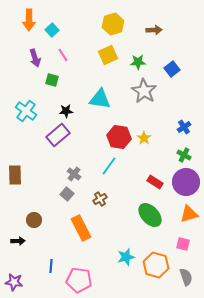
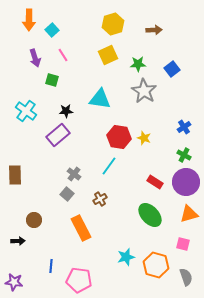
green star: moved 2 px down
yellow star: rotated 16 degrees counterclockwise
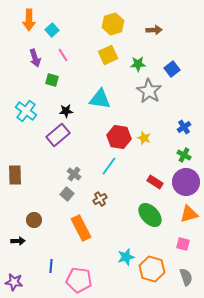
gray star: moved 5 px right
orange hexagon: moved 4 px left, 4 px down
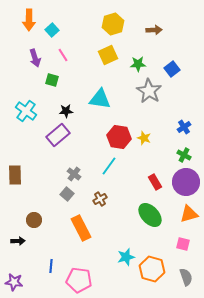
red rectangle: rotated 28 degrees clockwise
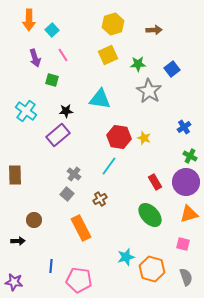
green cross: moved 6 px right, 1 px down
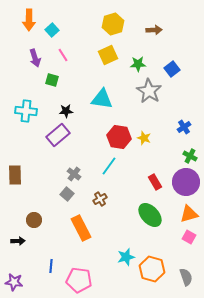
cyan triangle: moved 2 px right
cyan cross: rotated 30 degrees counterclockwise
pink square: moved 6 px right, 7 px up; rotated 16 degrees clockwise
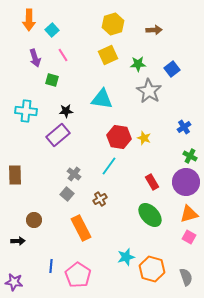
red rectangle: moved 3 px left
pink pentagon: moved 1 px left, 5 px up; rotated 25 degrees clockwise
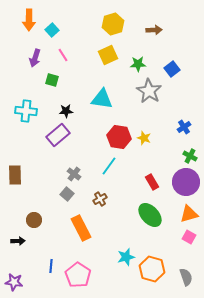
purple arrow: rotated 36 degrees clockwise
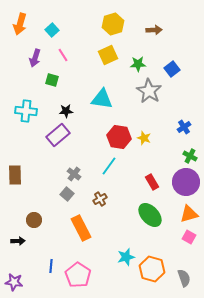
orange arrow: moved 9 px left, 4 px down; rotated 15 degrees clockwise
gray semicircle: moved 2 px left, 1 px down
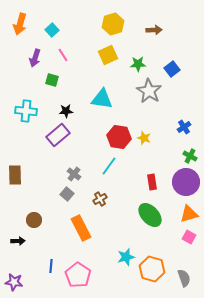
red rectangle: rotated 21 degrees clockwise
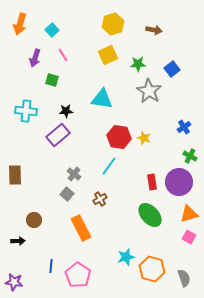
brown arrow: rotated 14 degrees clockwise
purple circle: moved 7 px left
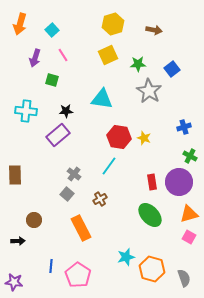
blue cross: rotated 16 degrees clockwise
